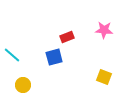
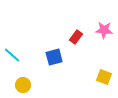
red rectangle: moved 9 px right; rotated 32 degrees counterclockwise
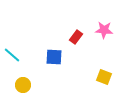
blue square: rotated 18 degrees clockwise
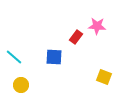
pink star: moved 7 px left, 4 px up
cyan line: moved 2 px right, 2 px down
yellow circle: moved 2 px left
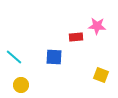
red rectangle: rotated 48 degrees clockwise
yellow square: moved 3 px left, 2 px up
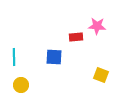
cyan line: rotated 48 degrees clockwise
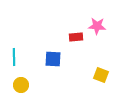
blue square: moved 1 px left, 2 px down
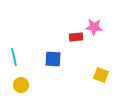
pink star: moved 3 px left, 1 px down
cyan line: rotated 12 degrees counterclockwise
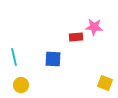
yellow square: moved 4 px right, 8 px down
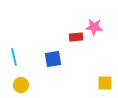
blue square: rotated 12 degrees counterclockwise
yellow square: rotated 21 degrees counterclockwise
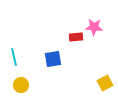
yellow square: rotated 28 degrees counterclockwise
